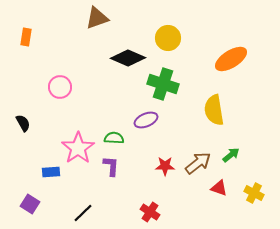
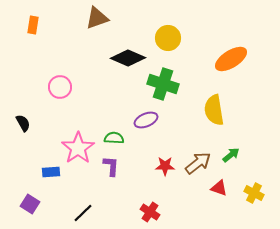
orange rectangle: moved 7 px right, 12 px up
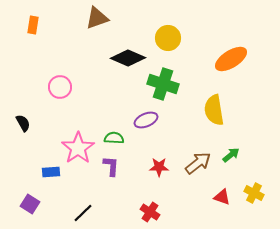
red star: moved 6 px left, 1 px down
red triangle: moved 3 px right, 9 px down
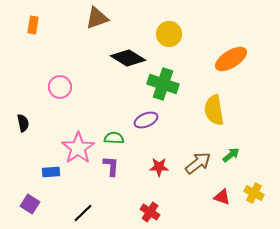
yellow circle: moved 1 px right, 4 px up
black diamond: rotated 8 degrees clockwise
black semicircle: rotated 18 degrees clockwise
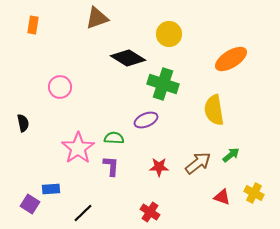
blue rectangle: moved 17 px down
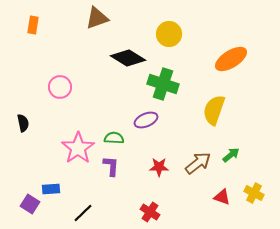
yellow semicircle: rotated 28 degrees clockwise
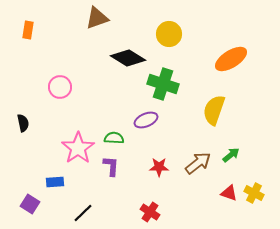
orange rectangle: moved 5 px left, 5 px down
blue rectangle: moved 4 px right, 7 px up
red triangle: moved 7 px right, 4 px up
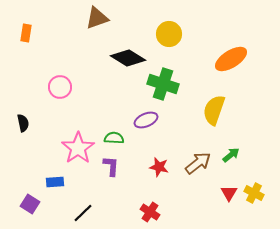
orange rectangle: moved 2 px left, 3 px down
red star: rotated 12 degrees clockwise
red triangle: rotated 42 degrees clockwise
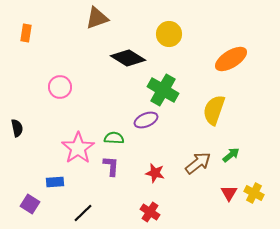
green cross: moved 6 px down; rotated 12 degrees clockwise
black semicircle: moved 6 px left, 5 px down
red star: moved 4 px left, 6 px down
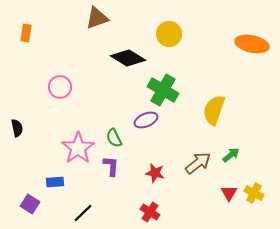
orange ellipse: moved 21 px right, 15 px up; rotated 44 degrees clockwise
green semicircle: rotated 120 degrees counterclockwise
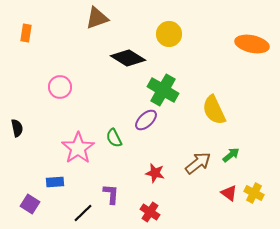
yellow semicircle: rotated 44 degrees counterclockwise
purple ellipse: rotated 20 degrees counterclockwise
purple L-shape: moved 28 px down
red triangle: rotated 24 degrees counterclockwise
